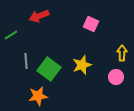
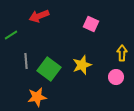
orange star: moved 1 px left, 1 px down
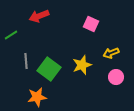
yellow arrow: moved 11 px left; rotated 112 degrees counterclockwise
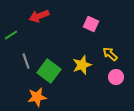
yellow arrow: moved 1 px left, 1 px down; rotated 63 degrees clockwise
gray line: rotated 14 degrees counterclockwise
green square: moved 2 px down
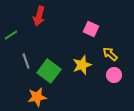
red arrow: rotated 54 degrees counterclockwise
pink square: moved 5 px down
pink circle: moved 2 px left, 2 px up
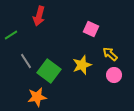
gray line: rotated 14 degrees counterclockwise
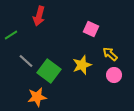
gray line: rotated 14 degrees counterclockwise
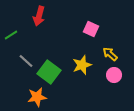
green square: moved 1 px down
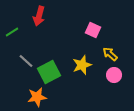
pink square: moved 2 px right, 1 px down
green line: moved 1 px right, 3 px up
green square: rotated 25 degrees clockwise
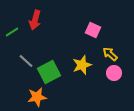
red arrow: moved 4 px left, 4 px down
pink circle: moved 2 px up
